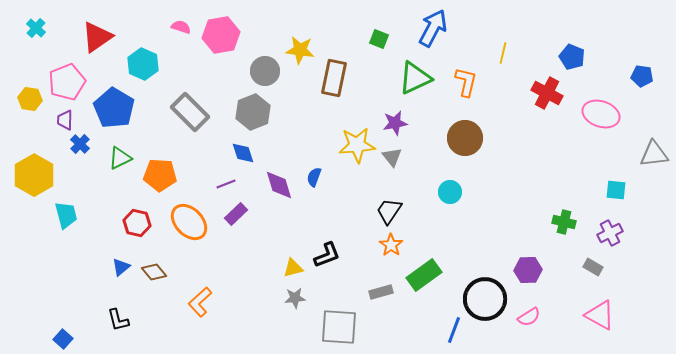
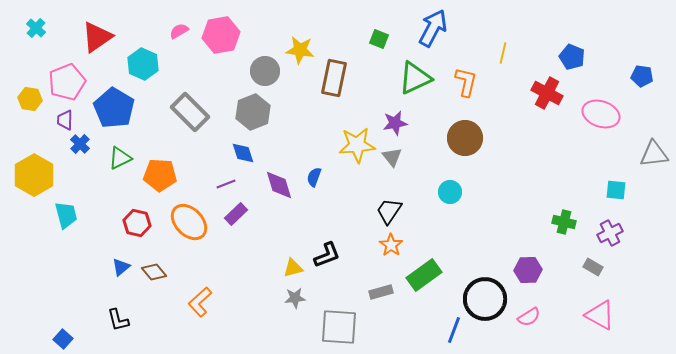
pink semicircle at (181, 27): moved 2 px left, 4 px down; rotated 48 degrees counterclockwise
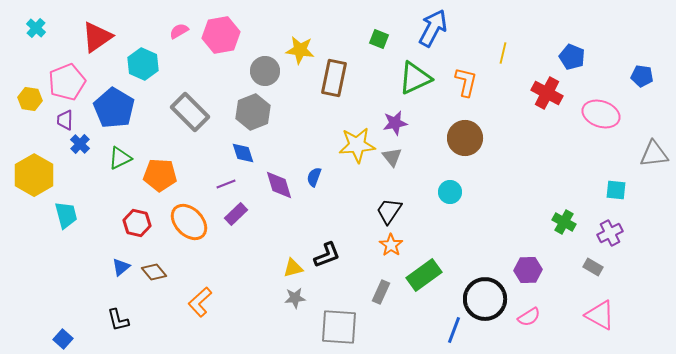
green cross at (564, 222): rotated 15 degrees clockwise
gray rectangle at (381, 292): rotated 50 degrees counterclockwise
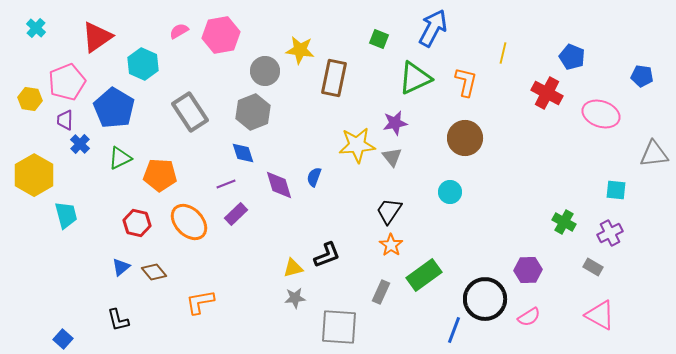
gray rectangle at (190, 112): rotated 12 degrees clockwise
orange L-shape at (200, 302): rotated 32 degrees clockwise
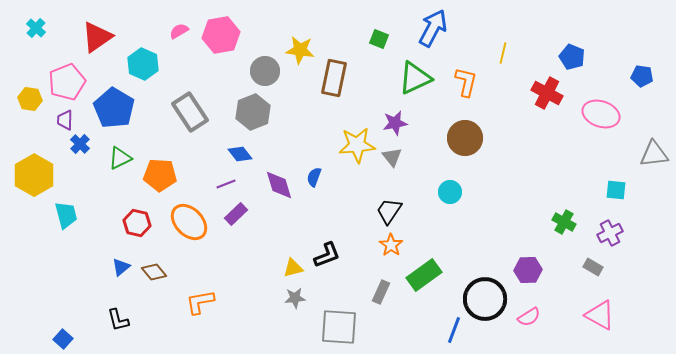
blue diamond at (243, 153): moved 3 px left, 1 px down; rotated 20 degrees counterclockwise
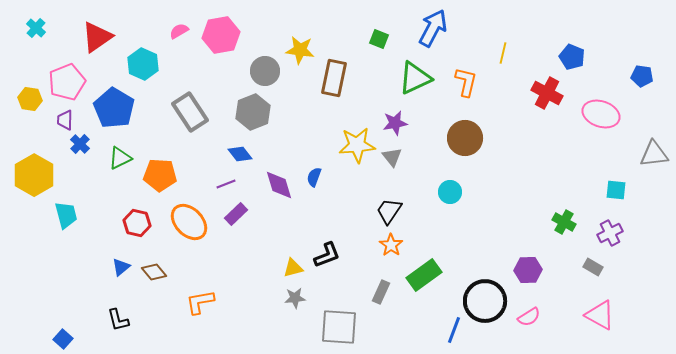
black circle at (485, 299): moved 2 px down
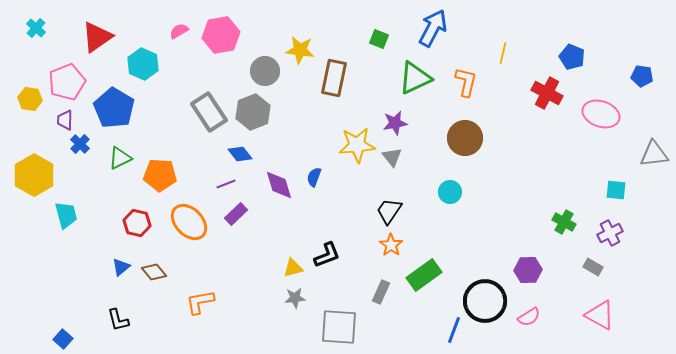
gray rectangle at (190, 112): moved 19 px right
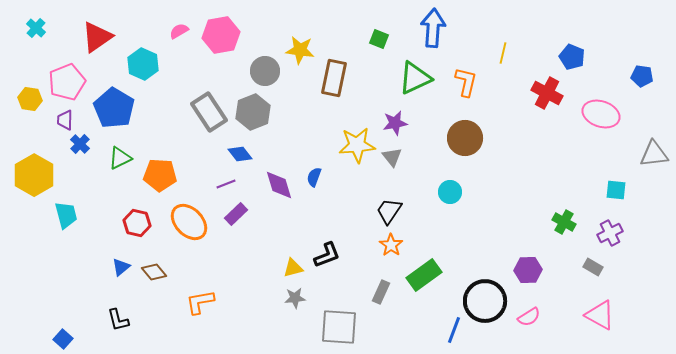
blue arrow at (433, 28): rotated 24 degrees counterclockwise
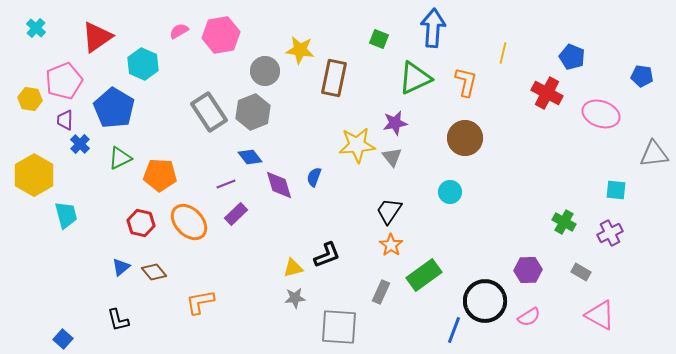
pink pentagon at (67, 82): moved 3 px left, 1 px up
blue diamond at (240, 154): moved 10 px right, 3 px down
red hexagon at (137, 223): moved 4 px right
gray rectangle at (593, 267): moved 12 px left, 5 px down
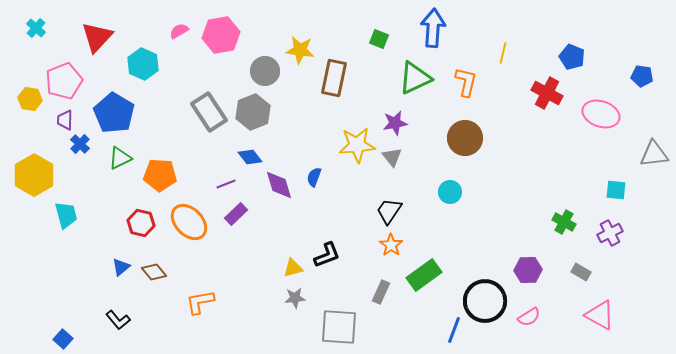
red triangle at (97, 37): rotated 12 degrees counterclockwise
blue pentagon at (114, 108): moved 5 px down
black L-shape at (118, 320): rotated 25 degrees counterclockwise
